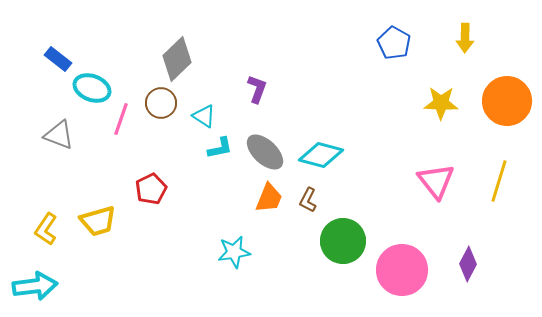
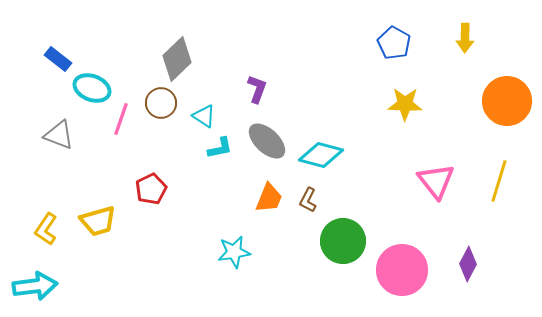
yellow star: moved 36 px left, 1 px down
gray ellipse: moved 2 px right, 11 px up
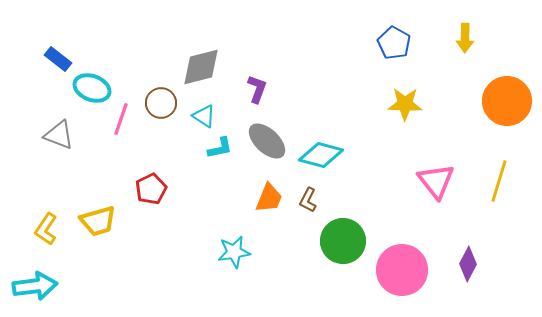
gray diamond: moved 24 px right, 8 px down; rotated 30 degrees clockwise
